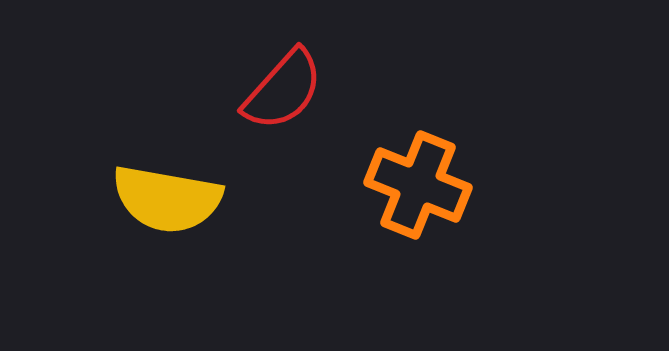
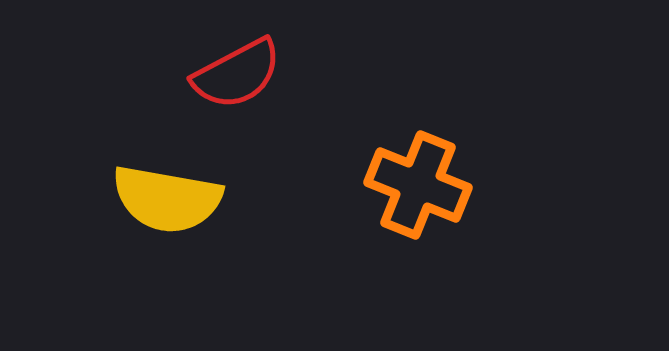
red semicircle: moved 46 px left, 16 px up; rotated 20 degrees clockwise
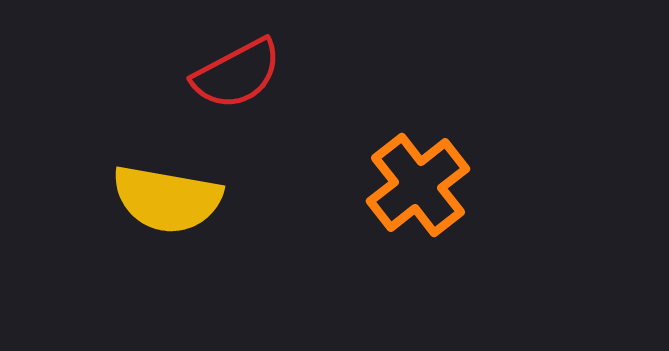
orange cross: rotated 30 degrees clockwise
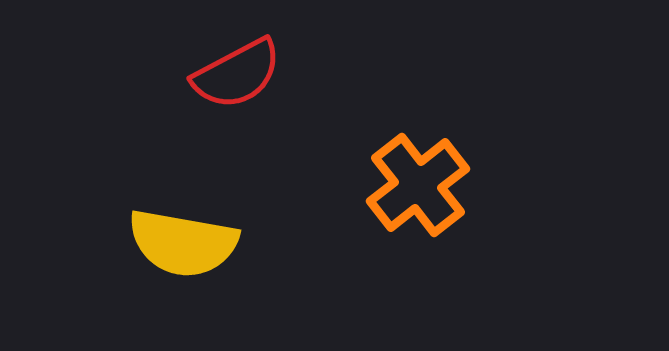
yellow semicircle: moved 16 px right, 44 px down
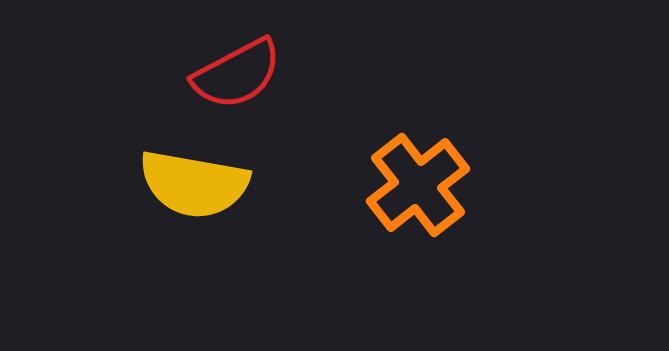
yellow semicircle: moved 11 px right, 59 px up
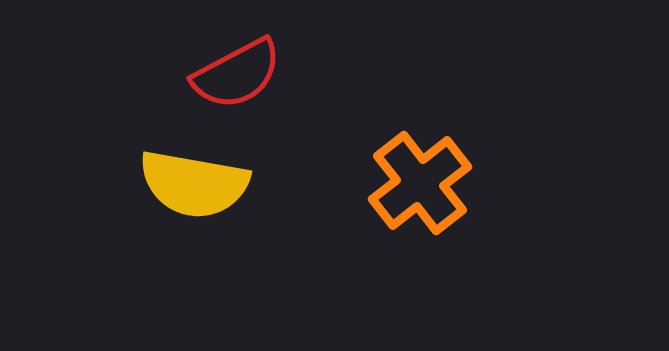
orange cross: moved 2 px right, 2 px up
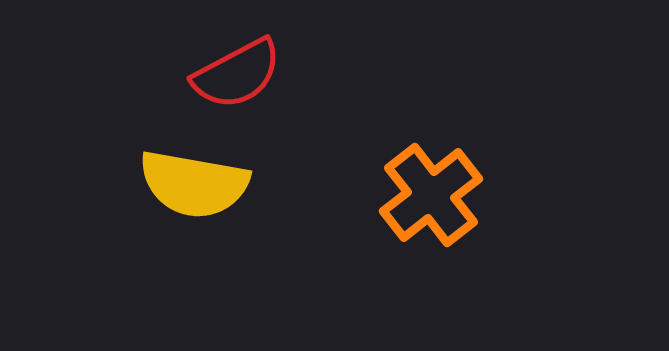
orange cross: moved 11 px right, 12 px down
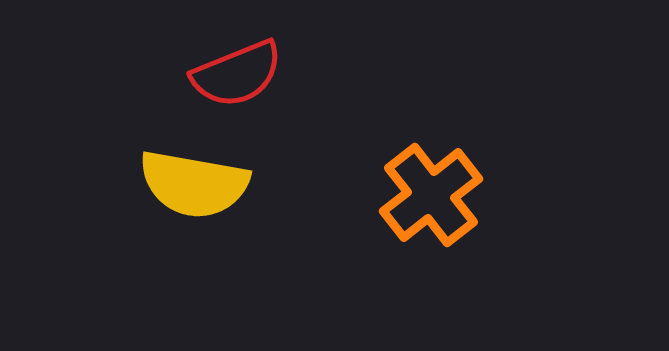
red semicircle: rotated 6 degrees clockwise
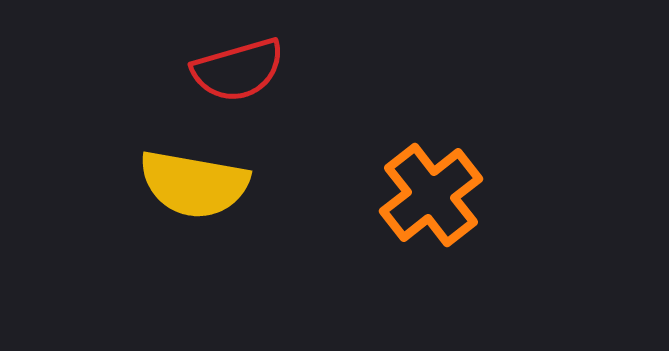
red semicircle: moved 1 px right, 4 px up; rotated 6 degrees clockwise
